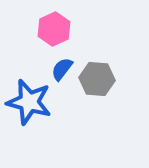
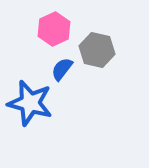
gray hexagon: moved 29 px up; rotated 8 degrees clockwise
blue star: moved 1 px right, 1 px down
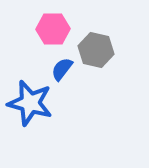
pink hexagon: moved 1 px left; rotated 24 degrees clockwise
gray hexagon: moved 1 px left
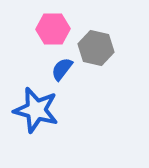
gray hexagon: moved 2 px up
blue star: moved 6 px right, 7 px down
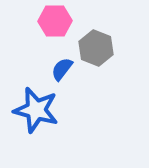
pink hexagon: moved 2 px right, 8 px up
gray hexagon: rotated 8 degrees clockwise
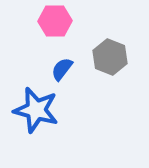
gray hexagon: moved 14 px right, 9 px down
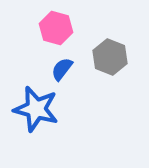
pink hexagon: moved 1 px right, 7 px down; rotated 16 degrees clockwise
blue star: moved 1 px up
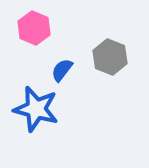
pink hexagon: moved 22 px left; rotated 8 degrees clockwise
blue semicircle: moved 1 px down
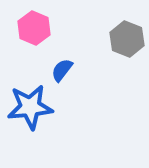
gray hexagon: moved 17 px right, 18 px up
blue star: moved 6 px left, 2 px up; rotated 21 degrees counterclockwise
